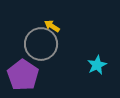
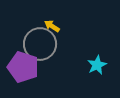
gray circle: moved 1 px left
purple pentagon: moved 8 px up; rotated 16 degrees counterclockwise
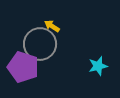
cyan star: moved 1 px right, 1 px down; rotated 12 degrees clockwise
